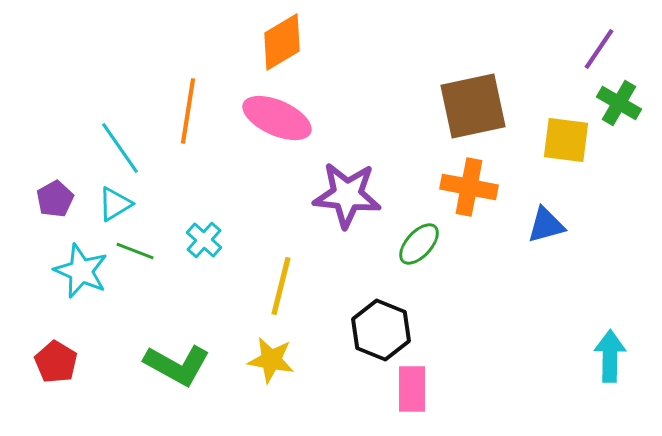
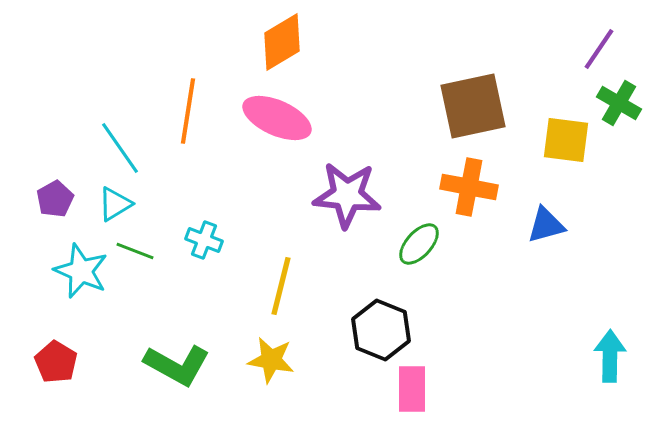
cyan cross: rotated 21 degrees counterclockwise
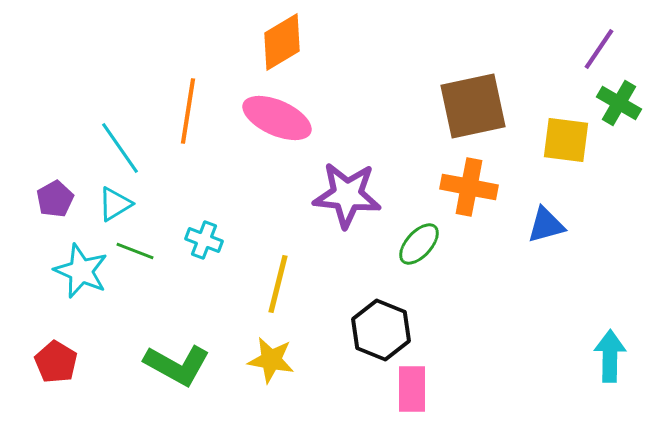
yellow line: moved 3 px left, 2 px up
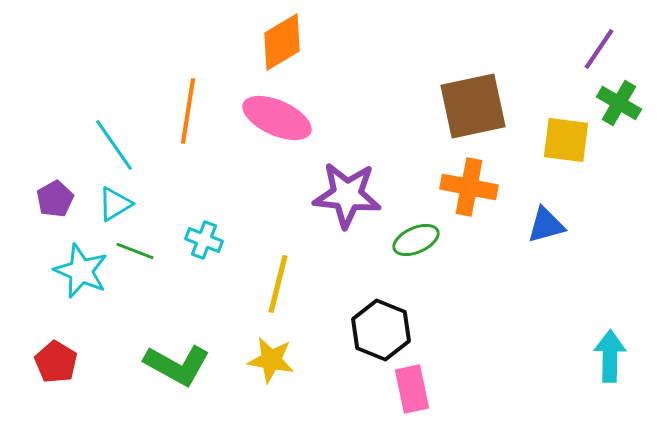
cyan line: moved 6 px left, 3 px up
green ellipse: moved 3 px left, 4 px up; rotated 24 degrees clockwise
pink rectangle: rotated 12 degrees counterclockwise
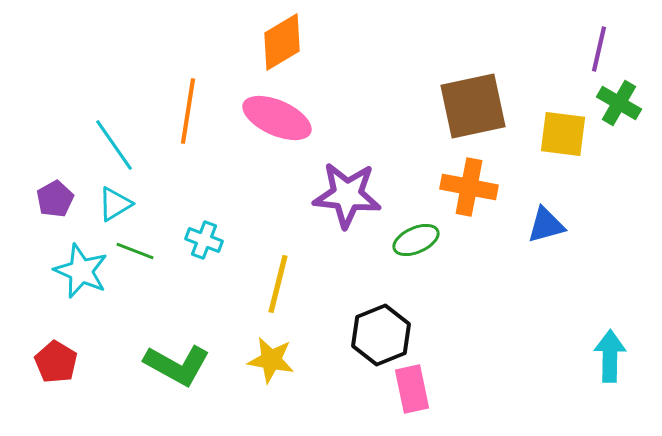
purple line: rotated 21 degrees counterclockwise
yellow square: moved 3 px left, 6 px up
black hexagon: moved 5 px down; rotated 16 degrees clockwise
